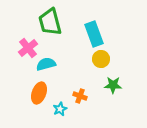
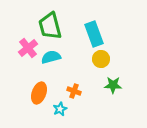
green trapezoid: moved 4 px down
cyan semicircle: moved 5 px right, 7 px up
orange cross: moved 6 px left, 5 px up
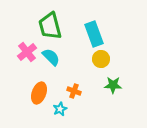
pink cross: moved 1 px left, 4 px down
cyan semicircle: rotated 60 degrees clockwise
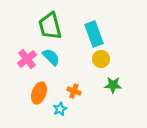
pink cross: moved 7 px down
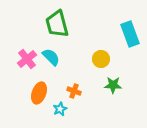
green trapezoid: moved 7 px right, 2 px up
cyan rectangle: moved 36 px right
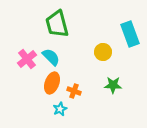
yellow circle: moved 2 px right, 7 px up
orange ellipse: moved 13 px right, 10 px up
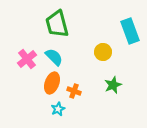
cyan rectangle: moved 3 px up
cyan semicircle: moved 3 px right
green star: rotated 24 degrees counterclockwise
cyan star: moved 2 px left
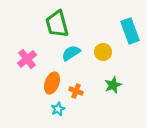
cyan semicircle: moved 17 px right, 4 px up; rotated 78 degrees counterclockwise
orange cross: moved 2 px right
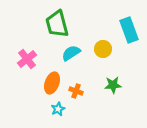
cyan rectangle: moved 1 px left, 1 px up
yellow circle: moved 3 px up
green star: rotated 18 degrees clockwise
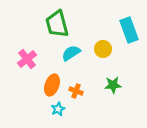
orange ellipse: moved 2 px down
